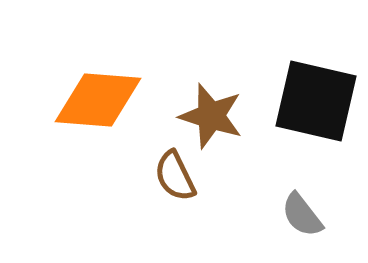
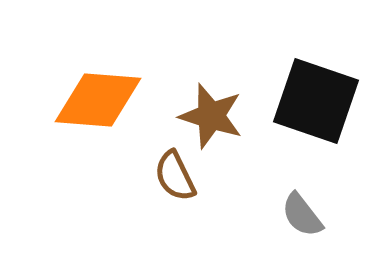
black square: rotated 6 degrees clockwise
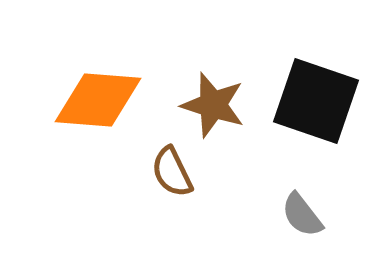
brown star: moved 2 px right, 11 px up
brown semicircle: moved 3 px left, 4 px up
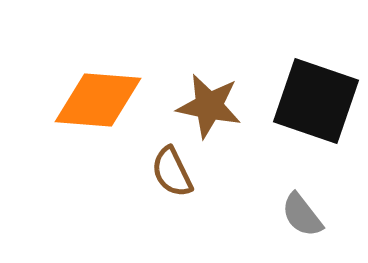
brown star: moved 4 px left, 1 px down; rotated 6 degrees counterclockwise
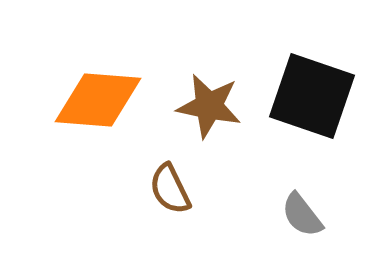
black square: moved 4 px left, 5 px up
brown semicircle: moved 2 px left, 17 px down
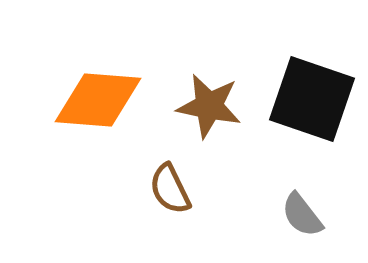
black square: moved 3 px down
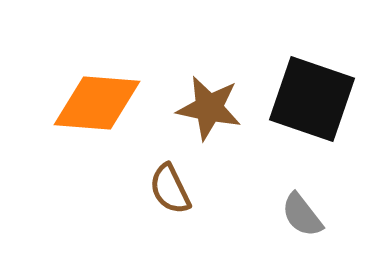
orange diamond: moved 1 px left, 3 px down
brown star: moved 2 px down
